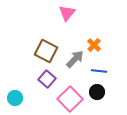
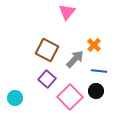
pink triangle: moved 1 px up
brown square: moved 1 px right, 1 px up
black circle: moved 1 px left, 1 px up
pink square: moved 2 px up
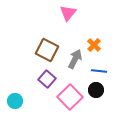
pink triangle: moved 1 px right, 1 px down
gray arrow: rotated 18 degrees counterclockwise
black circle: moved 1 px up
cyan circle: moved 3 px down
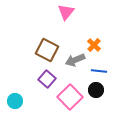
pink triangle: moved 2 px left, 1 px up
gray arrow: moved 1 px down; rotated 138 degrees counterclockwise
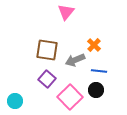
brown square: rotated 20 degrees counterclockwise
